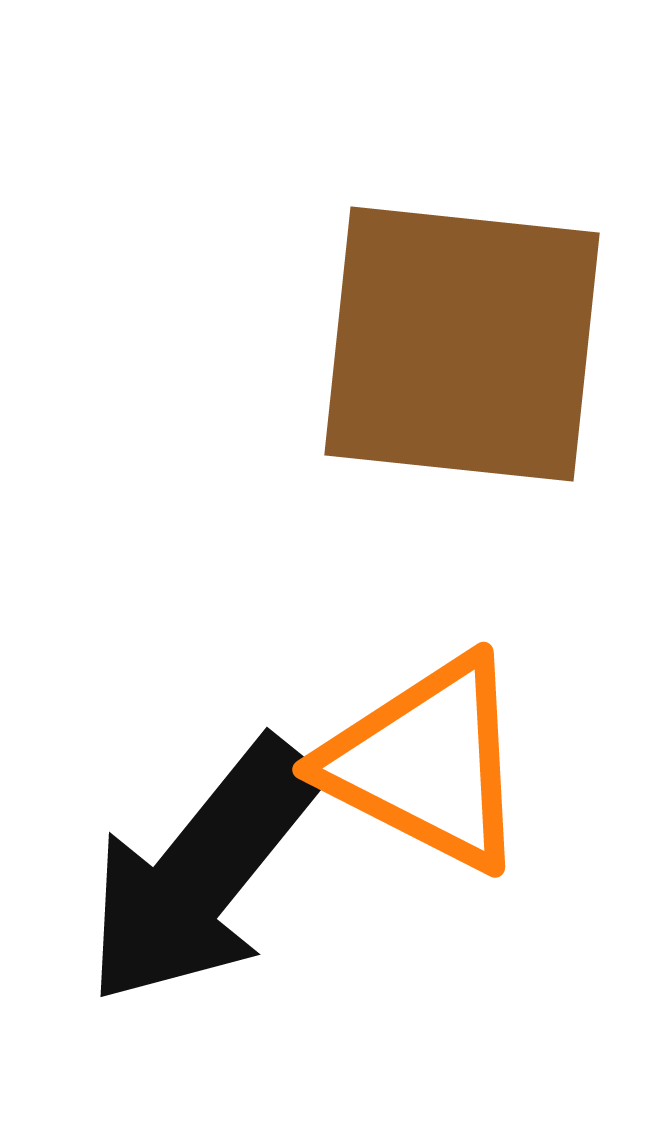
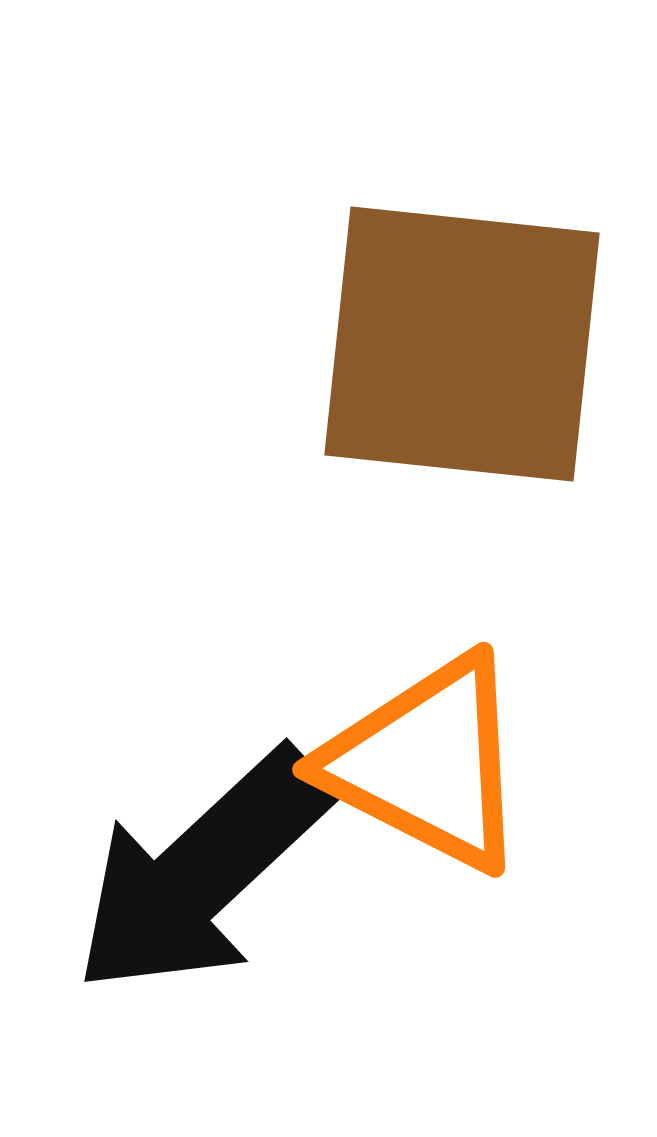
black arrow: rotated 8 degrees clockwise
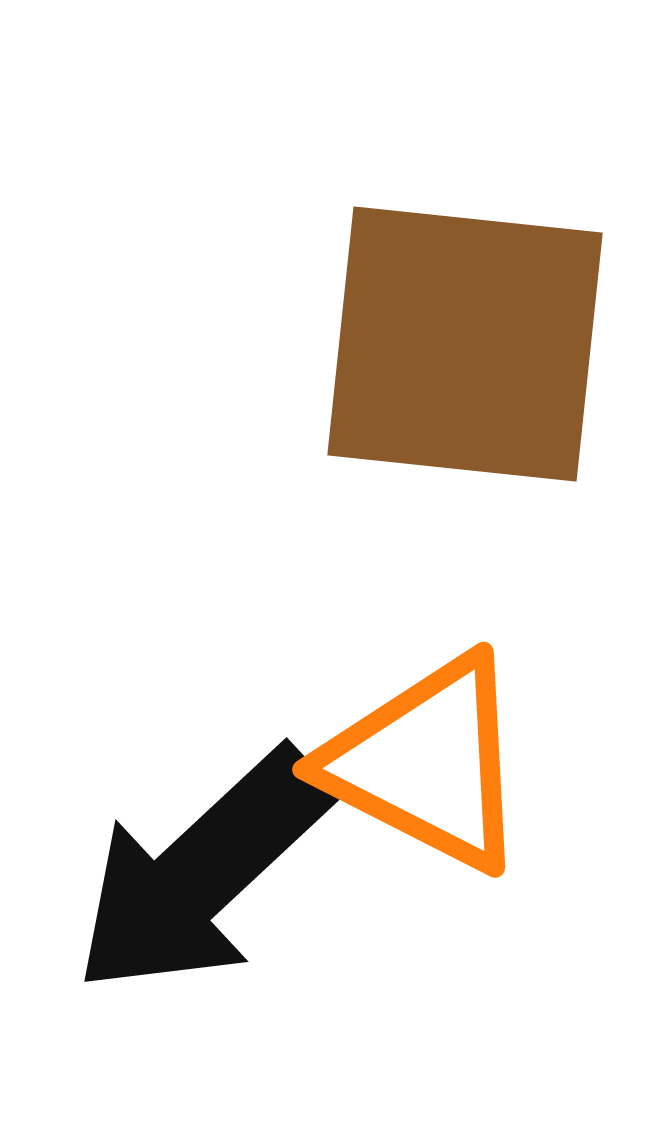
brown square: moved 3 px right
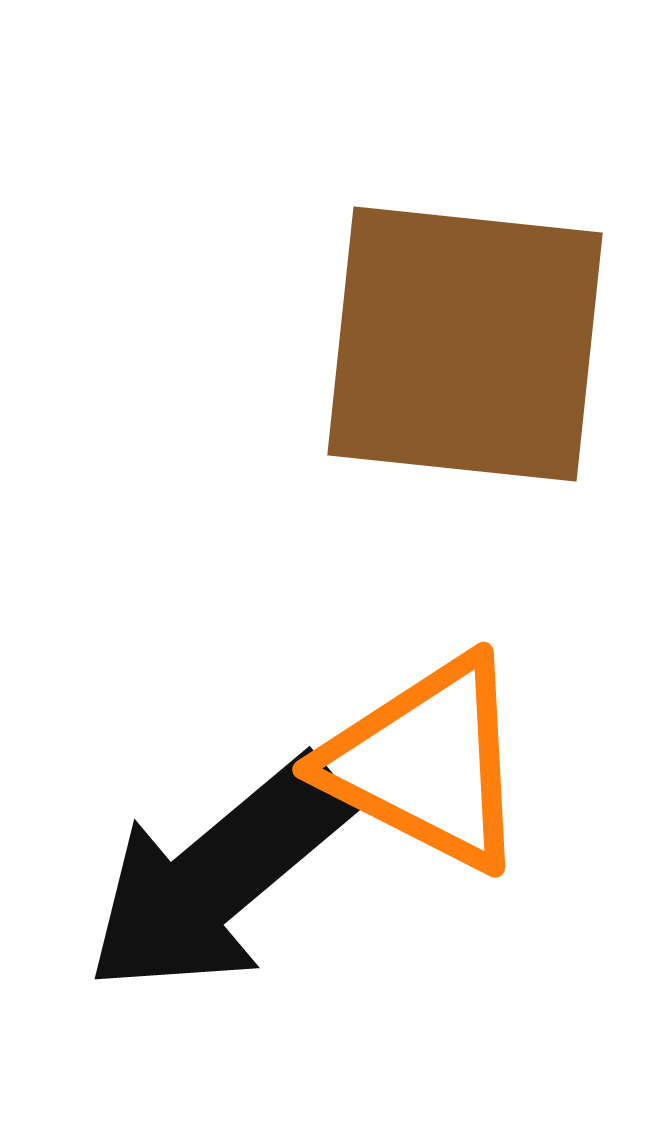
black arrow: moved 16 px right, 4 px down; rotated 3 degrees clockwise
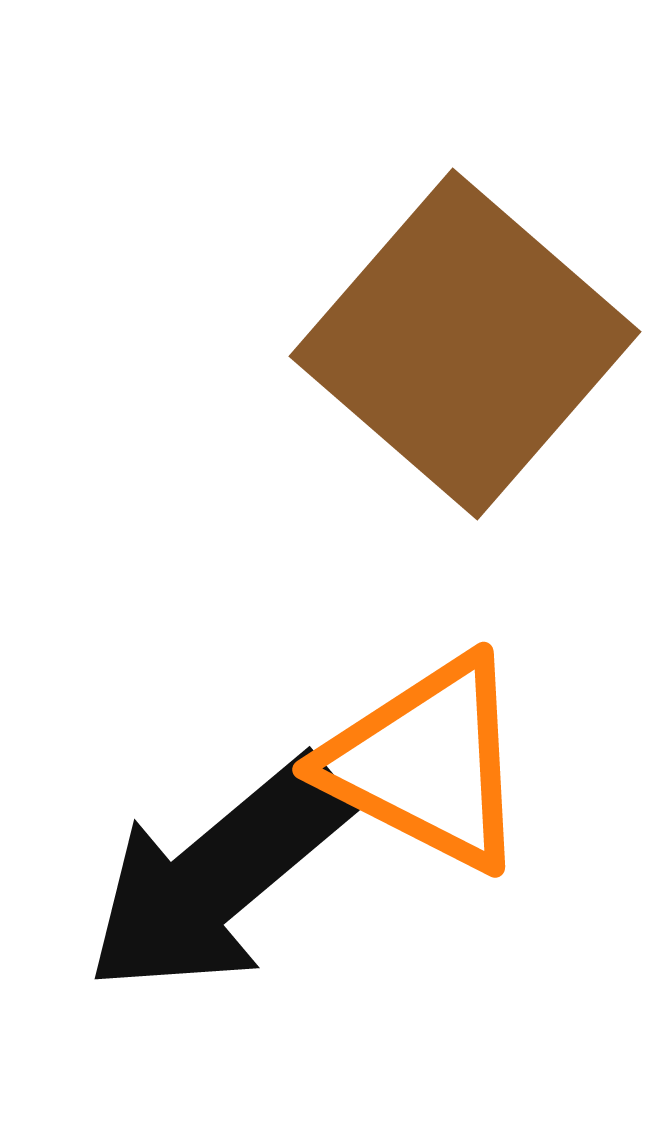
brown square: rotated 35 degrees clockwise
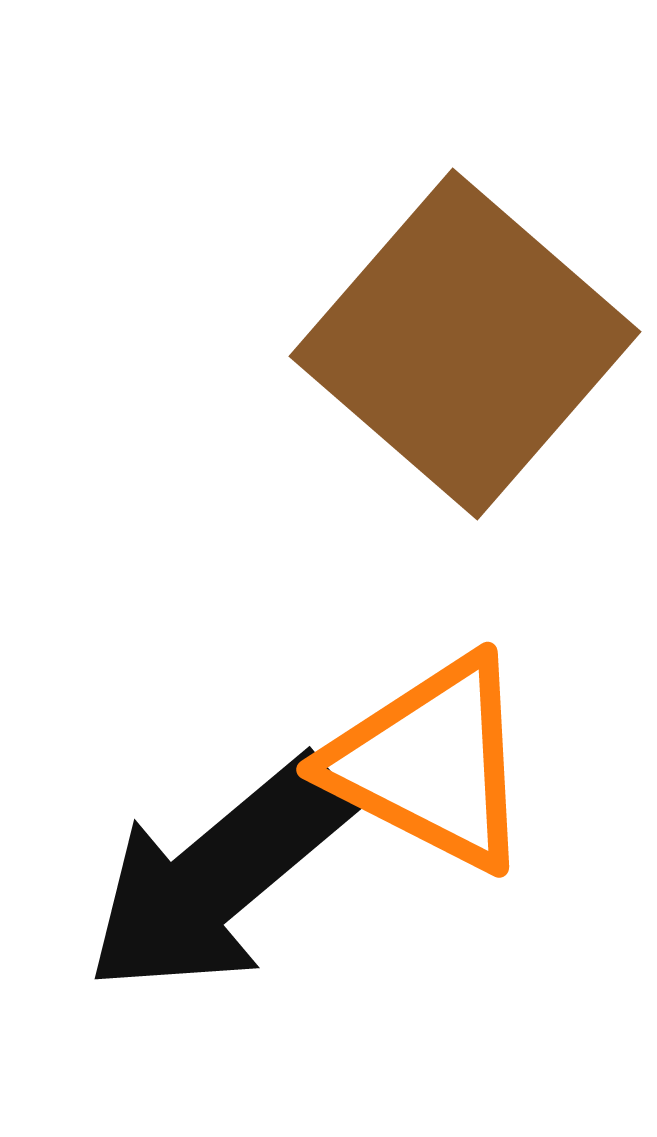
orange triangle: moved 4 px right
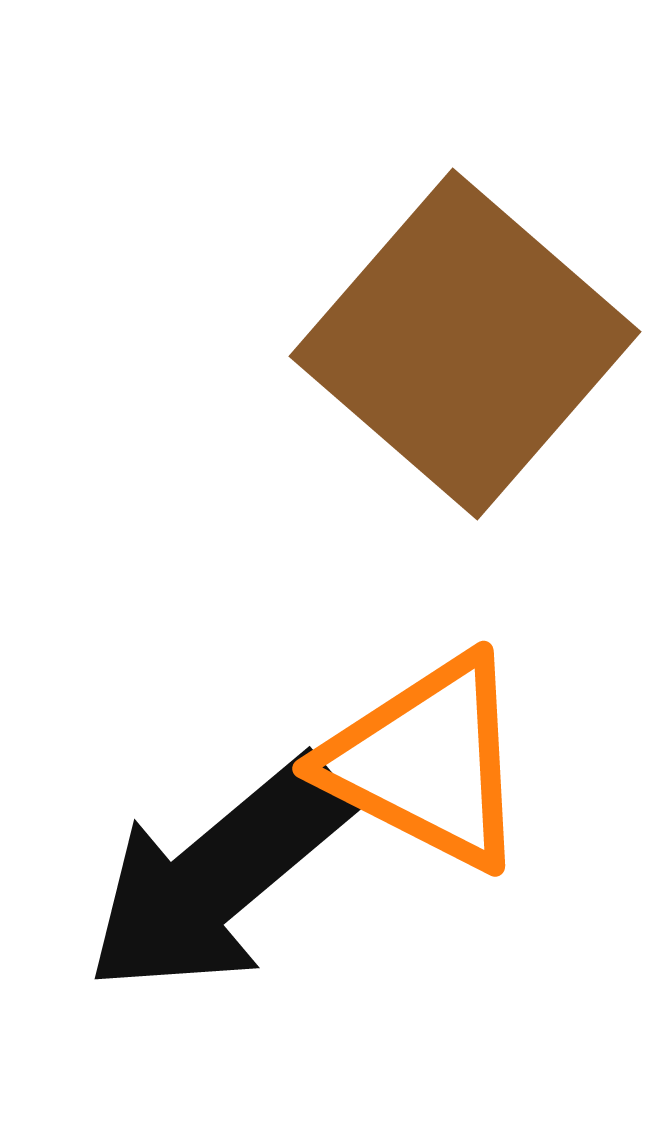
orange triangle: moved 4 px left, 1 px up
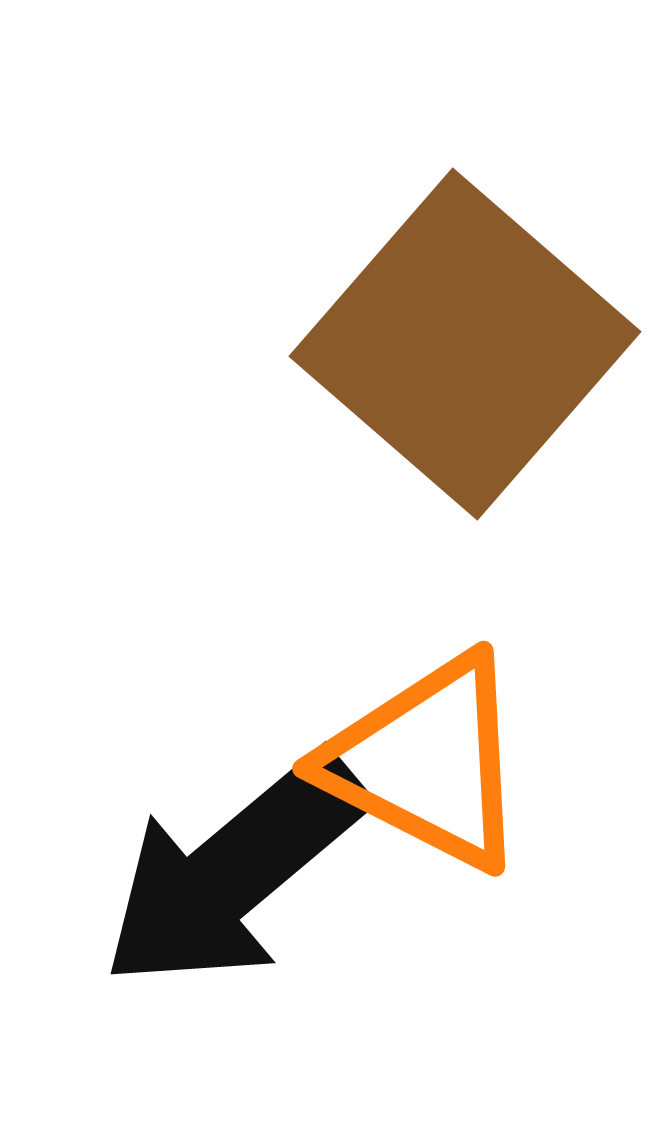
black arrow: moved 16 px right, 5 px up
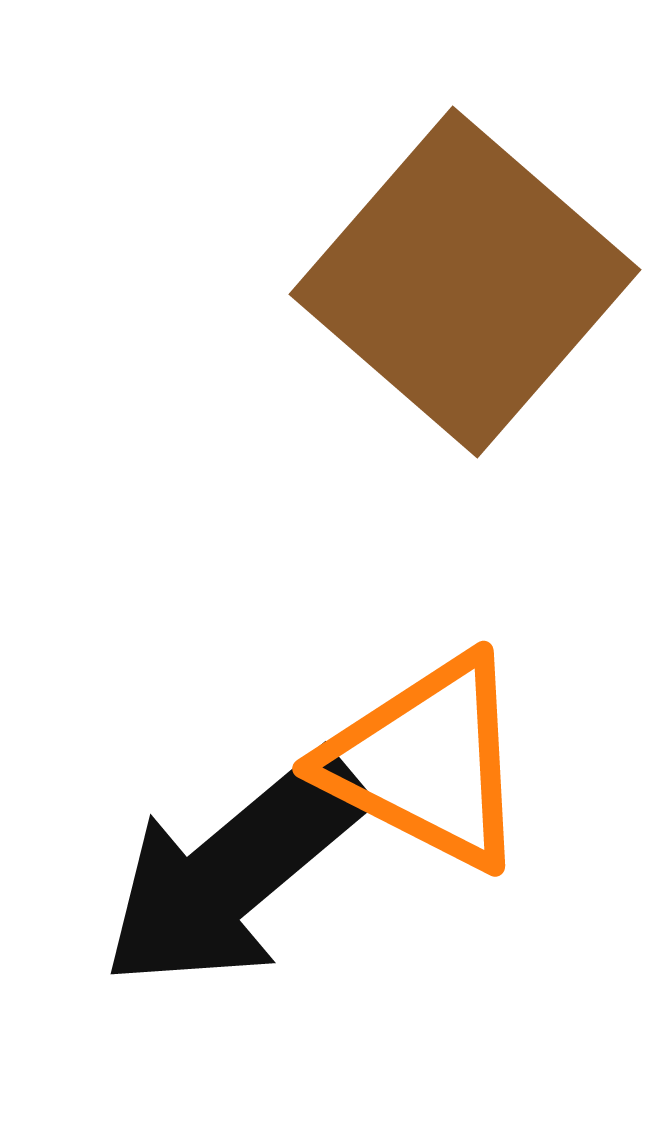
brown square: moved 62 px up
